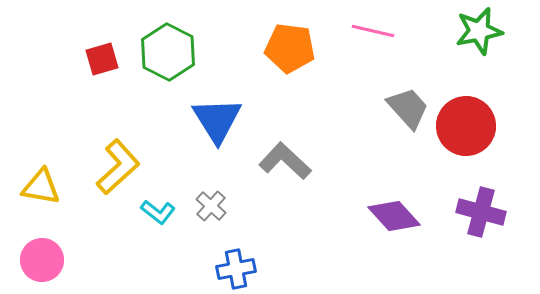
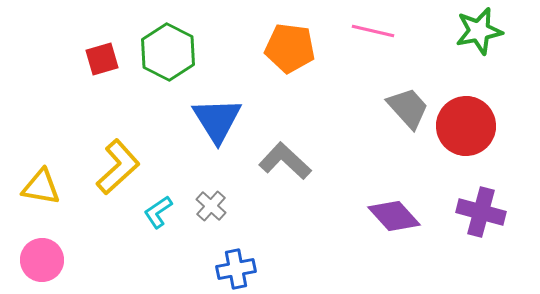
cyan L-shape: rotated 108 degrees clockwise
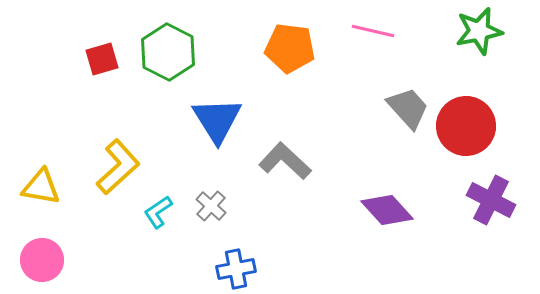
purple cross: moved 10 px right, 12 px up; rotated 12 degrees clockwise
purple diamond: moved 7 px left, 6 px up
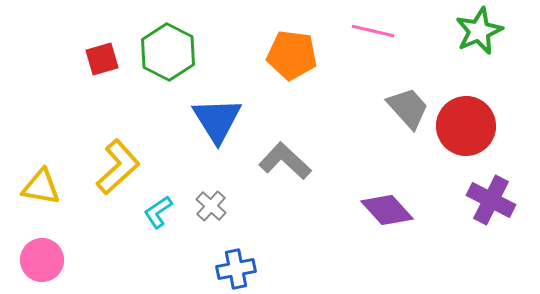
green star: rotated 12 degrees counterclockwise
orange pentagon: moved 2 px right, 7 px down
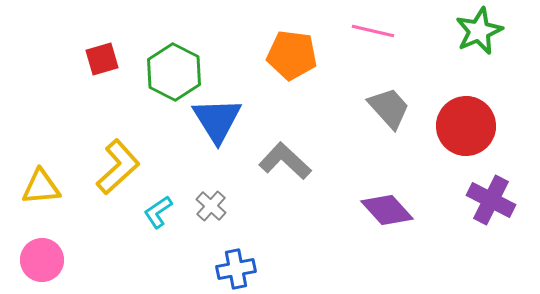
green hexagon: moved 6 px right, 20 px down
gray trapezoid: moved 19 px left
yellow triangle: rotated 15 degrees counterclockwise
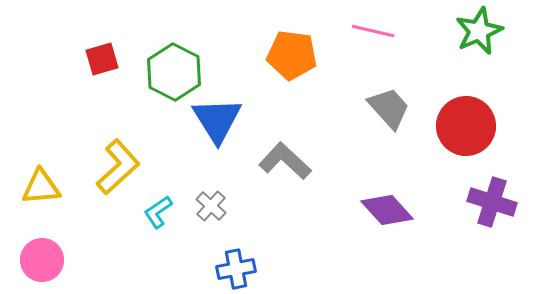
purple cross: moved 1 px right, 2 px down; rotated 9 degrees counterclockwise
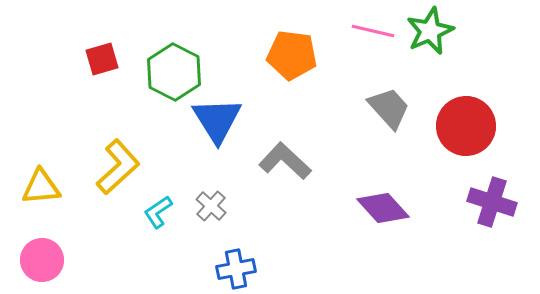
green star: moved 49 px left
purple diamond: moved 4 px left, 2 px up
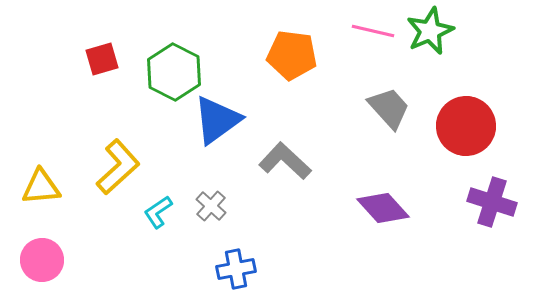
blue triangle: rotated 26 degrees clockwise
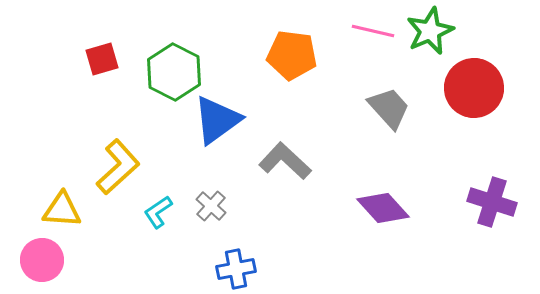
red circle: moved 8 px right, 38 px up
yellow triangle: moved 21 px right, 23 px down; rotated 9 degrees clockwise
